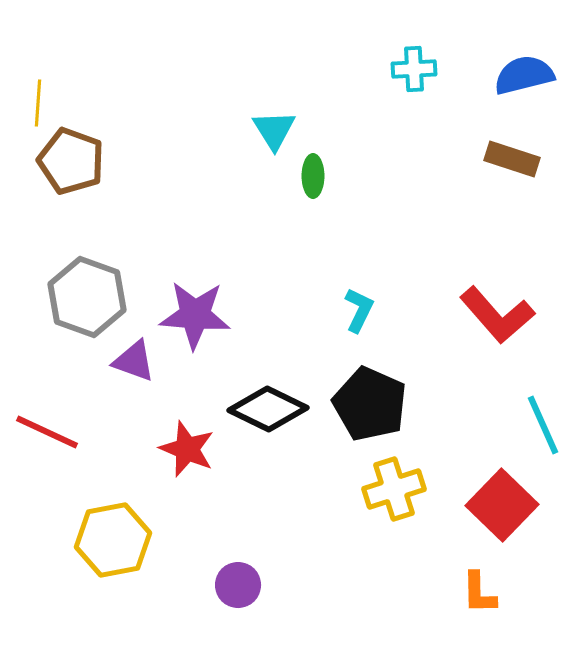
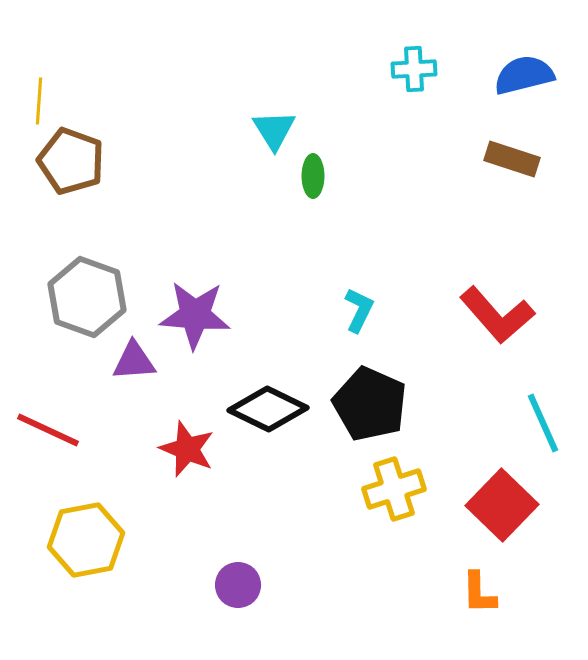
yellow line: moved 1 px right, 2 px up
purple triangle: rotated 24 degrees counterclockwise
cyan line: moved 2 px up
red line: moved 1 px right, 2 px up
yellow hexagon: moved 27 px left
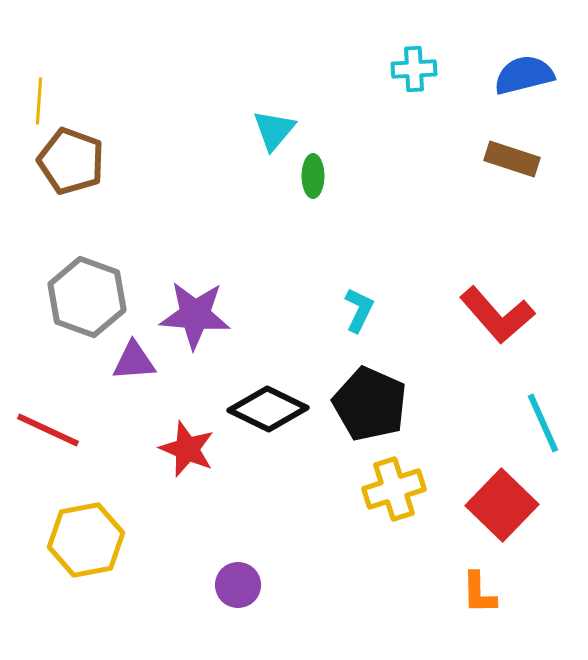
cyan triangle: rotated 12 degrees clockwise
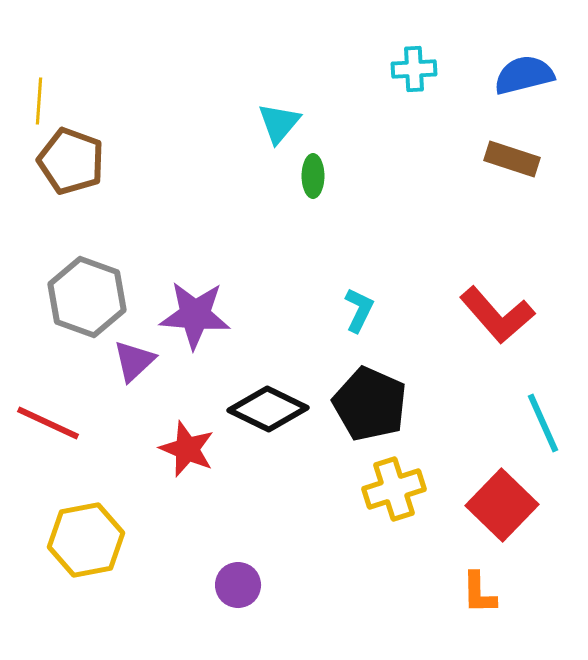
cyan triangle: moved 5 px right, 7 px up
purple triangle: rotated 39 degrees counterclockwise
red line: moved 7 px up
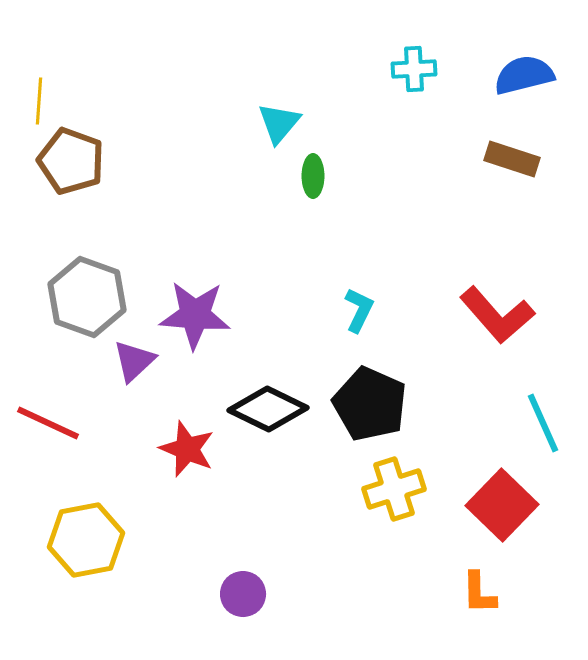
purple circle: moved 5 px right, 9 px down
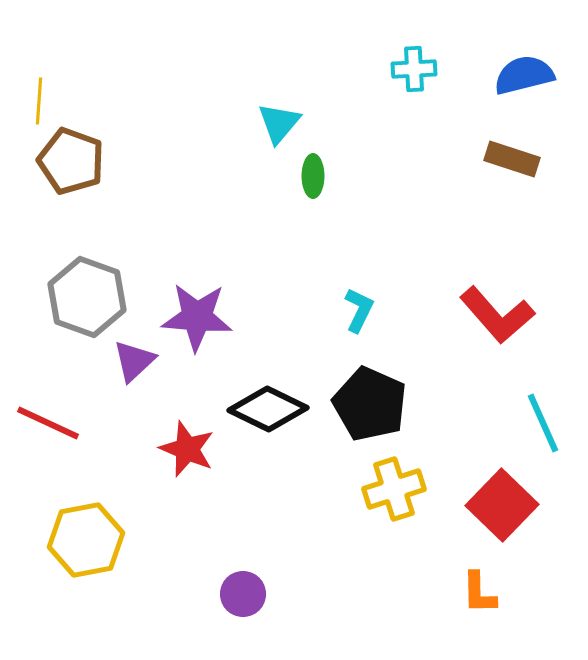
purple star: moved 2 px right, 2 px down
